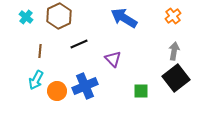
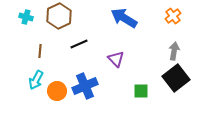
cyan cross: rotated 24 degrees counterclockwise
purple triangle: moved 3 px right
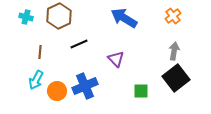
brown line: moved 1 px down
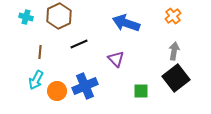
blue arrow: moved 2 px right, 5 px down; rotated 12 degrees counterclockwise
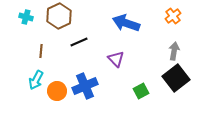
black line: moved 2 px up
brown line: moved 1 px right, 1 px up
green square: rotated 28 degrees counterclockwise
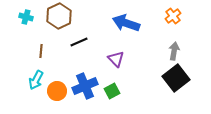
green square: moved 29 px left
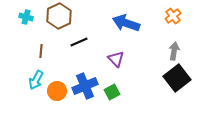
black square: moved 1 px right
green square: moved 1 px down
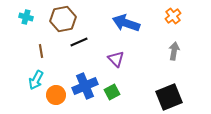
brown hexagon: moved 4 px right, 3 px down; rotated 15 degrees clockwise
brown line: rotated 16 degrees counterclockwise
black square: moved 8 px left, 19 px down; rotated 16 degrees clockwise
orange circle: moved 1 px left, 4 px down
